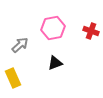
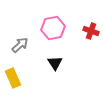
black triangle: rotated 42 degrees counterclockwise
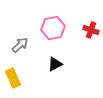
red cross: moved 1 px up
black triangle: moved 1 px down; rotated 35 degrees clockwise
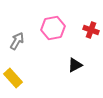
gray arrow: moved 3 px left, 4 px up; rotated 18 degrees counterclockwise
black triangle: moved 20 px right, 1 px down
yellow rectangle: rotated 18 degrees counterclockwise
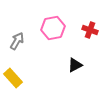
red cross: moved 1 px left
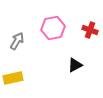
yellow rectangle: rotated 60 degrees counterclockwise
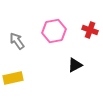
pink hexagon: moved 1 px right, 3 px down
gray arrow: rotated 66 degrees counterclockwise
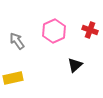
pink hexagon: rotated 15 degrees counterclockwise
black triangle: rotated 14 degrees counterclockwise
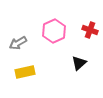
gray arrow: moved 1 px right, 2 px down; rotated 84 degrees counterclockwise
black triangle: moved 4 px right, 2 px up
yellow rectangle: moved 12 px right, 6 px up
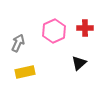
red cross: moved 5 px left, 2 px up; rotated 21 degrees counterclockwise
gray arrow: rotated 144 degrees clockwise
